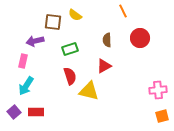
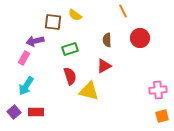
pink rectangle: moved 1 px right, 3 px up; rotated 16 degrees clockwise
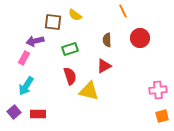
red rectangle: moved 2 px right, 2 px down
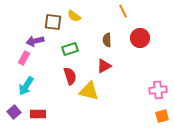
yellow semicircle: moved 1 px left, 1 px down
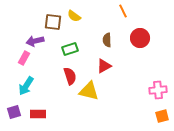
purple square: rotated 24 degrees clockwise
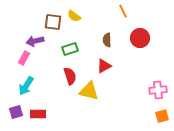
purple square: moved 2 px right
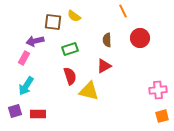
purple square: moved 1 px left, 1 px up
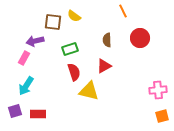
red semicircle: moved 4 px right, 4 px up
